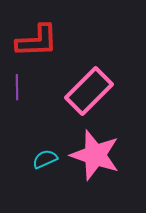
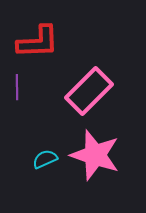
red L-shape: moved 1 px right, 1 px down
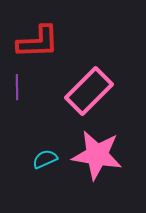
pink star: moved 2 px right; rotated 9 degrees counterclockwise
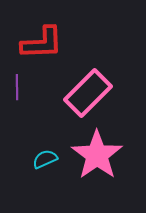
red L-shape: moved 4 px right, 1 px down
pink rectangle: moved 1 px left, 2 px down
pink star: rotated 27 degrees clockwise
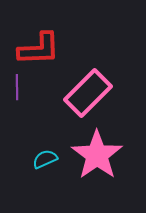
red L-shape: moved 3 px left, 6 px down
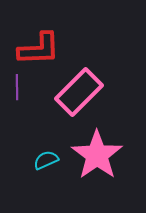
pink rectangle: moved 9 px left, 1 px up
cyan semicircle: moved 1 px right, 1 px down
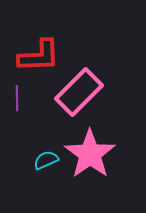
red L-shape: moved 7 px down
purple line: moved 11 px down
pink star: moved 7 px left, 1 px up
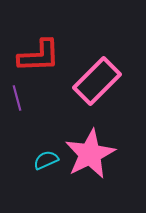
pink rectangle: moved 18 px right, 11 px up
purple line: rotated 15 degrees counterclockwise
pink star: rotated 9 degrees clockwise
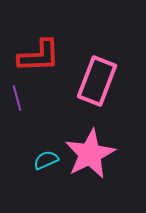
pink rectangle: rotated 24 degrees counterclockwise
